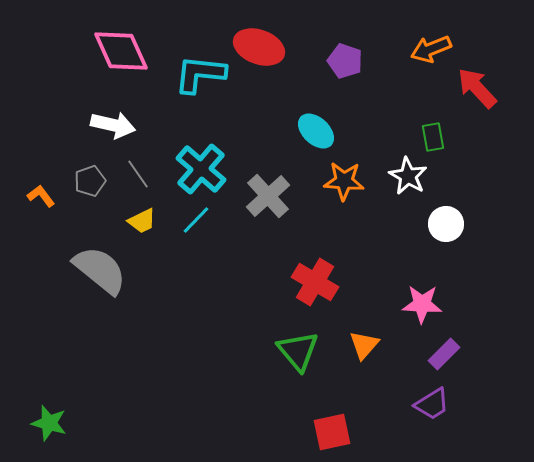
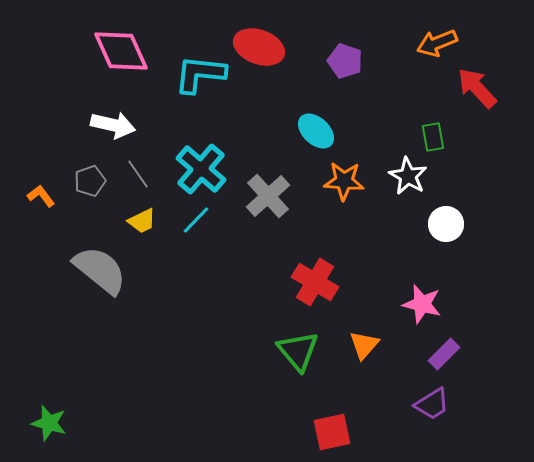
orange arrow: moved 6 px right, 6 px up
pink star: rotated 12 degrees clockwise
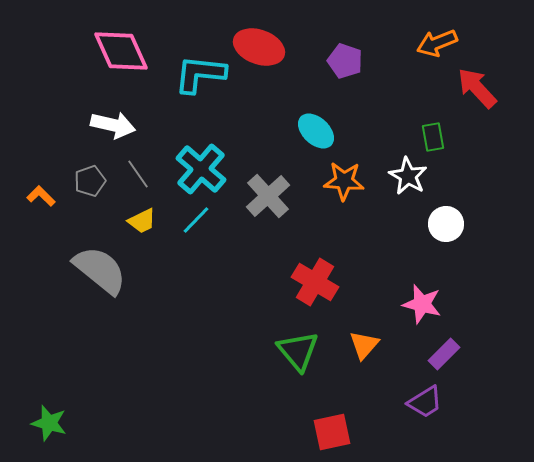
orange L-shape: rotated 8 degrees counterclockwise
purple trapezoid: moved 7 px left, 2 px up
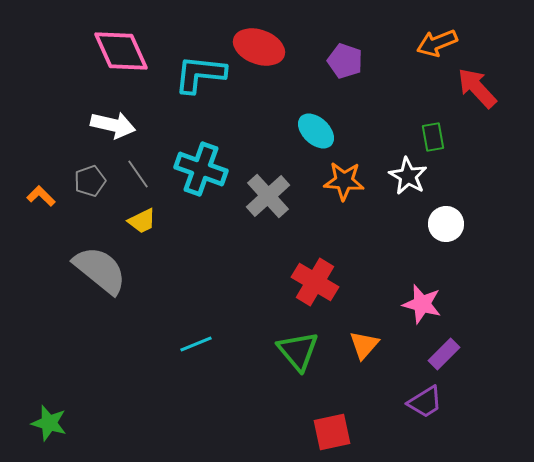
cyan cross: rotated 21 degrees counterclockwise
cyan line: moved 124 px down; rotated 24 degrees clockwise
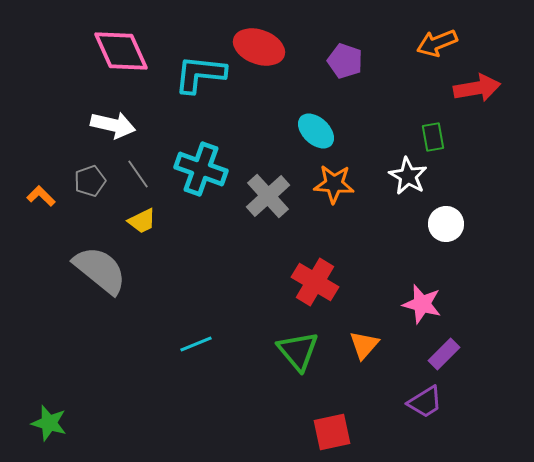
red arrow: rotated 123 degrees clockwise
orange star: moved 10 px left, 3 px down
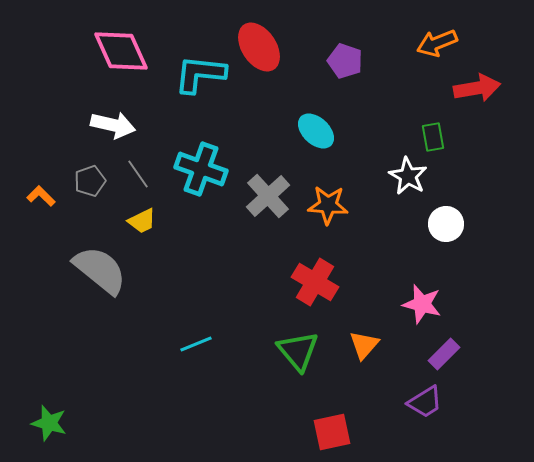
red ellipse: rotated 36 degrees clockwise
orange star: moved 6 px left, 21 px down
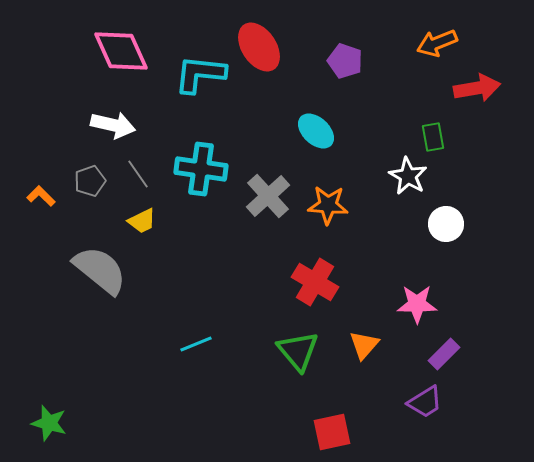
cyan cross: rotated 12 degrees counterclockwise
pink star: moved 5 px left; rotated 15 degrees counterclockwise
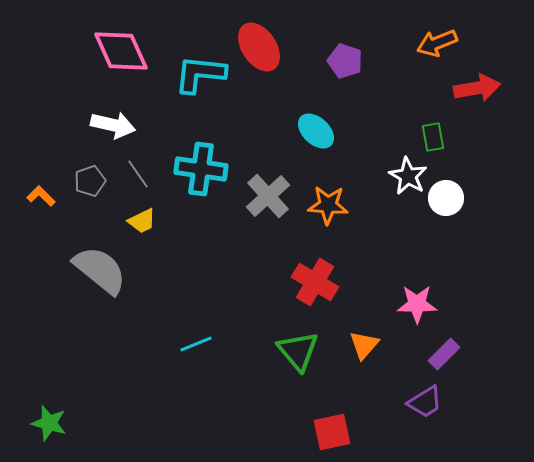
white circle: moved 26 px up
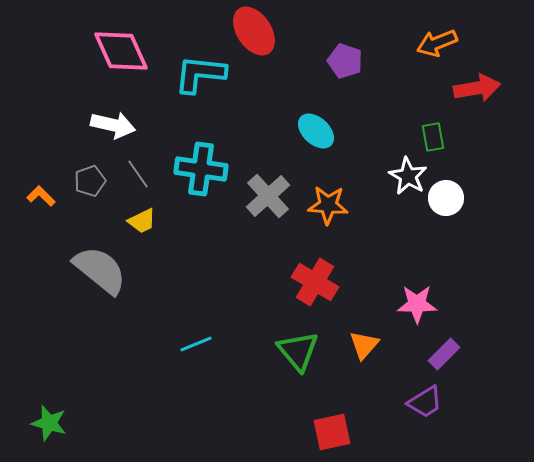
red ellipse: moved 5 px left, 16 px up
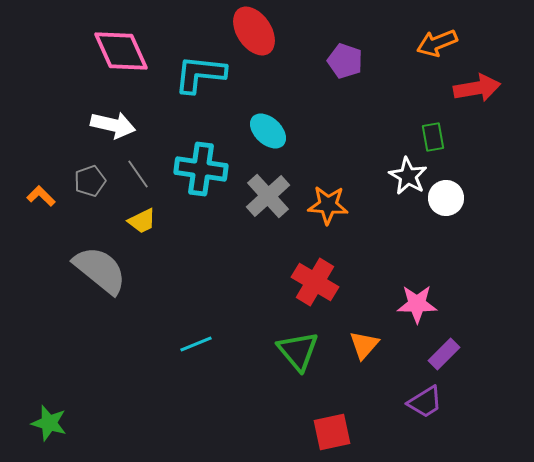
cyan ellipse: moved 48 px left
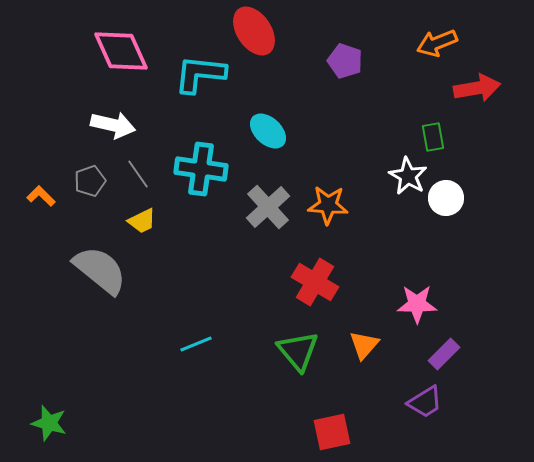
gray cross: moved 11 px down
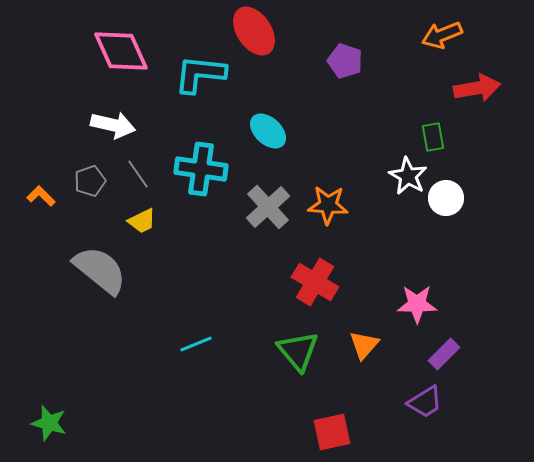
orange arrow: moved 5 px right, 8 px up
